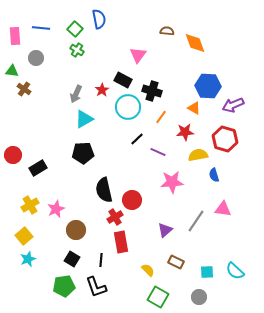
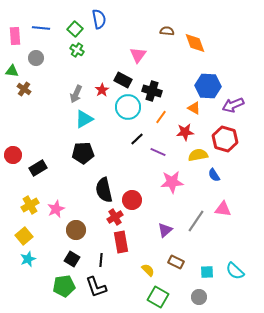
blue semicircle at (214, 175): rotated 16 degrees counterclockwise
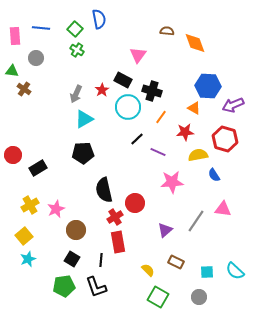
red circle at (132, 200): moved 3 px right, 3 px down
red rectangle at (121, 242): moved 3 px left
